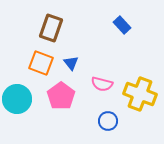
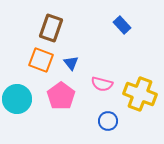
orange square: moved 3 px up
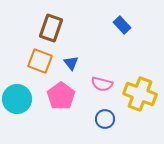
orange square: moved 1 px left, 1 px down
blue circle: moved 3 px left, 2 px up
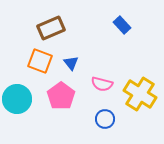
brown rectangle: rotated 48 degrees clockwise
yellow cross: rotated 12 degrees clockwise
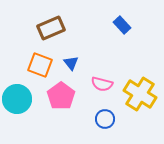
orange square: moved 4 px down
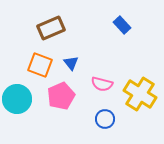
pink pentagon: rotated 12 degrees clockwise
